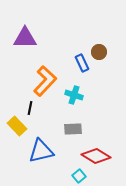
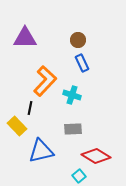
brown circle: moved 21 px left, 12 px up
cyan cross: moved 2 px left
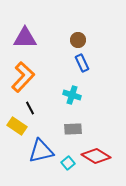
orange L-shape: moved 22 px left, 4 px up
black line: rotated 40 degrees counterclockwise
yellow rectangle: rotated 12 degrees counterclockwise
cyan square: moved 11 px left, 13 px up
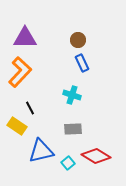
orange L-shape: moved 3 px left, 5 px up
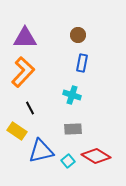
brown circle: moved 5 px up
blue rectangle: rotated 36 degrees clockwise
orange L-shape: moved 3 px right
yellow rectangle: moved 5 px down
cyan square: moved 2 px up
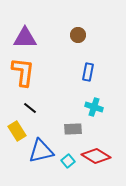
blue rectangle: moved 6 px right, 9 px down
orange L-shape: rotated 36 degrees counterclockwise
cyan cross: moved 22 px right, 12 px down
black line: rotated 24 degrees counterclockwise
yellow rectangle: rotated 24 degrees clockwise
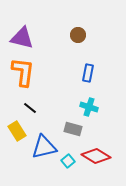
purple triangle: moved 3 px left; rotated 15 degrees clockwise
blue rectangle: moved 1 px down
cyan cross: moved 5 px left
gray rectangle: rotated 18 degrees clockwise
blue triangle: moved 3 px right, 4 px up
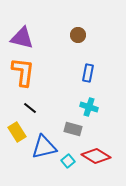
yellow rectangle: moved 1 px down
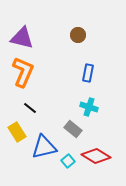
orange L-shape: rotated 16 degrees clockwise
gray rectangle: rotated 24 degrees clockwise
